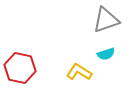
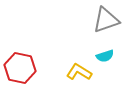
cyan semicircle: moved 1 px left, 2 px down
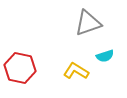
gray triangle: moved 18 px left, 3 px down
yellow L-shape: moved 3 px left, 1 px up
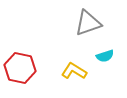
yellow L-shape: moved 2 px left
